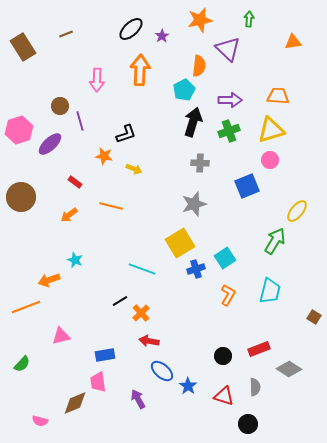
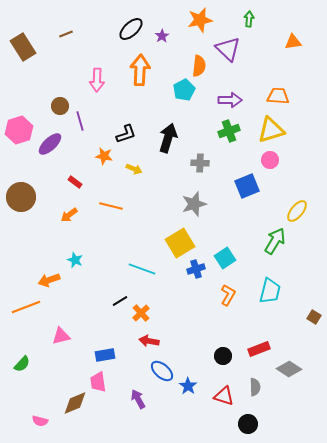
black arrow at (193, 122): moved 25 px left, 16 px down
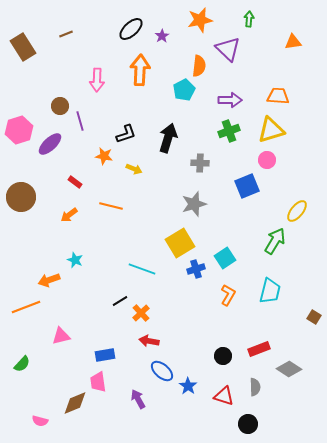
pink circle at (270, 160): moved 3 px left
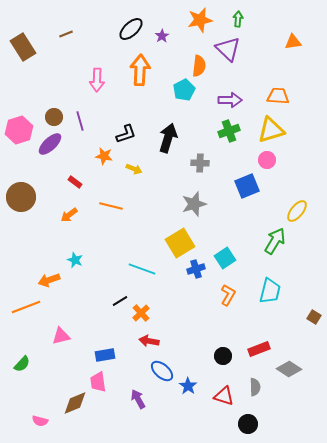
green arrow at (249, 19): moved 11 px left
brown circle at (60, 106): moved 6 px left, 11 px down
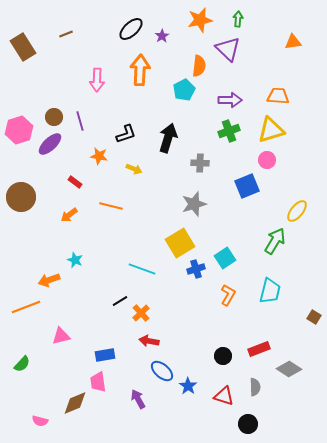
orange star at (104, 156): moved 5 px left
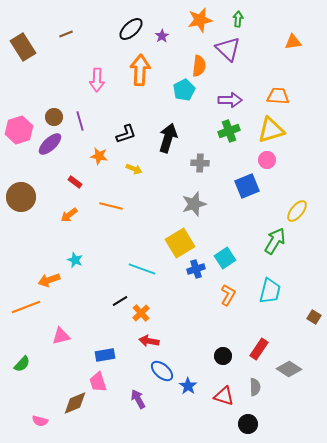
red rectangle at (259, 349): rotated 35 degrees counterclockwise
pink trapezoid at (98, 382): rotated 10 degrees counterclockwise
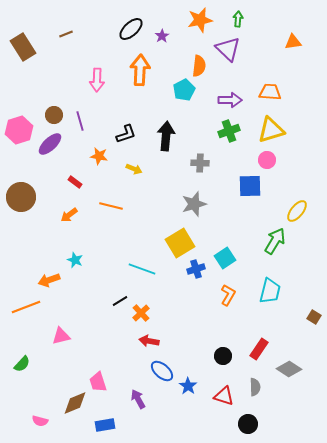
orange trapezoid at (278, 96): moved 8 px left, 4 px up
brown circle at (54, 117): moved 2 px up
black arrow at (168, 138): moved 2 px left, 2 px up; rotated 12 degrees counterclockwise
blue square at (247, 186): moved 3 px right; rotated 20 degrees clockwise
blue rectangle at (105, 355): moved 70 px down
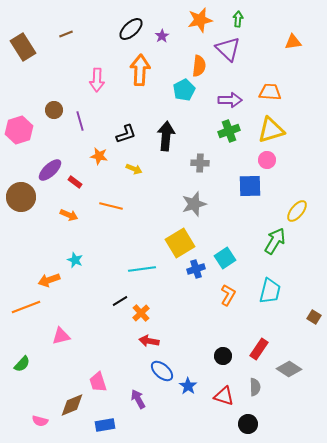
brown circle at (54, 115): moved 5 px up
purple ellipse at (50, 144): moved 26 px down
orange arrow at (69, 215): rotated 120 degrees counterclockwise
cyan line at (142, 269): rotated 28 degrees counterclockwise
brown diamond at (75, 403): moved 3 px left, 2 px down
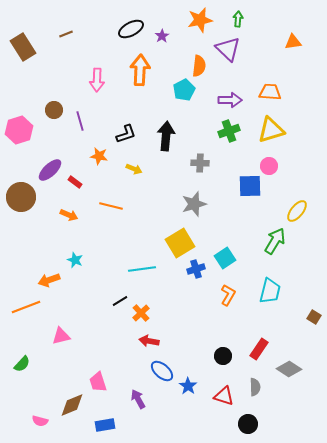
black ellipse at (131, 29): rotated 15 degrees clockwise
pink circle at (267, 160): moved 2 px right, 6 px down
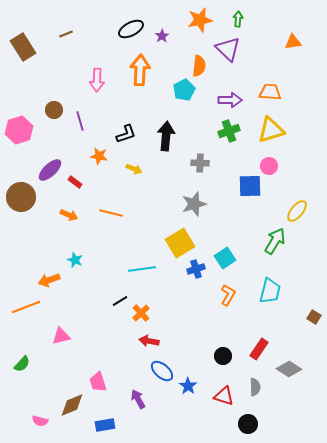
orange line at (111, 206): moved 7 px down
